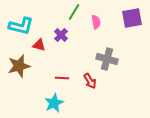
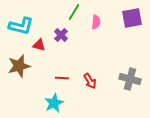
pink semicircle: rotated 16 degrees clockwise
gray cross: moved 23 px right, 20 px down
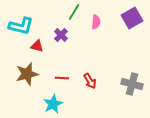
purple square: rotated 20 degrees counterclockwise
red triangle: moved 2 px left, 1 px down
brown star: moved 8 px right, 8 px down
gray cross: moved 2 px right, 5 px down
cyan star: moved 1 px left, 1 px down
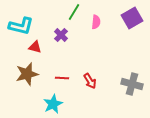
red triangle: moved 2 px left, 1 px down
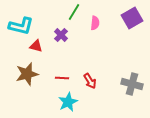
pink semicircle: moved 1 px left, 1 px down
red triangle: moved 1 px right, 1 px up
cyan star: moved 15 px right, 2 px up
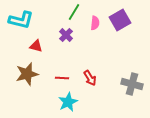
purple square: moved 12 px left, 2 px down
cyan L-shape: moved 6 px up
purple cross: moved 5 px right
red arrow: moved 3 px up
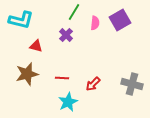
red arrow: moved 3 px right, 6 px down; rotated 77 degrees clockwise
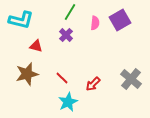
green line: moved 4 px left
red line: rotated 40 degrees clockwise
gray cross: moved 1 px left, 5 px up; rotated 25 degrees clockwise
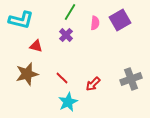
gray cross: rotated 30 degrees clockwise
